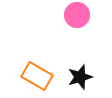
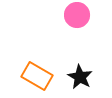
black star: rotated 25 degrees counterclockwise
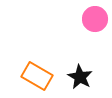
pink circle: moved 18 px right, 4 px down
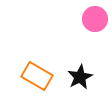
black star: rotated 15 degrees clockwise
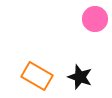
black star: rotated 25 degrees counterclockwise
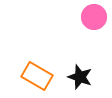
pink circle: moved 1 px left, 2 px up
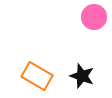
black star: moved 2 px right, 1 px up
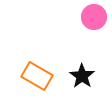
black star: rotated 15 degrees clockwise
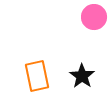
orange rectangle: rotated 48 degrees clockwise
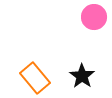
orange rectangle: moved 2 px left, 2 px down; rotated 28 degrees counterclockwise
